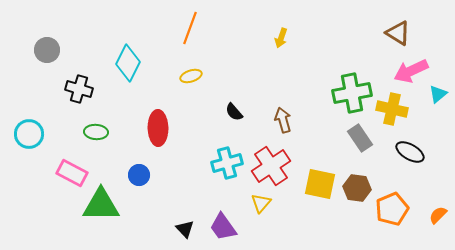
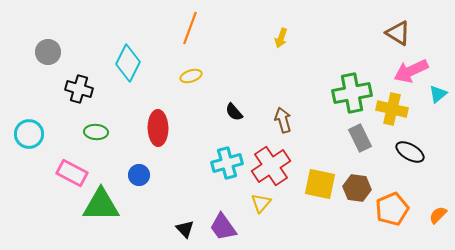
gray circle: moved 1 px right, 2 px down
gray rectangle: rotated 8 degrees clockwise
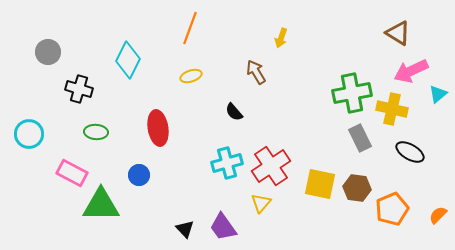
cyan diamond: moved 3 px up
brown arrow: moved 27 px left, 48 px up; rotated 15 degrees counterclockwise
red ellipse: rotated 8 degrees counterclockwise
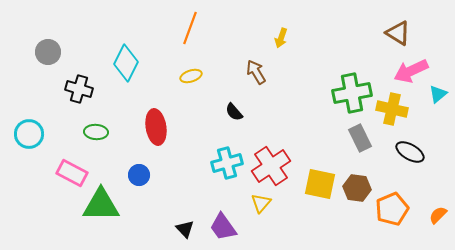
cyan diamond: moved 2 px left, 3 px down
red ellipse: moved 2 px left, 1 px up
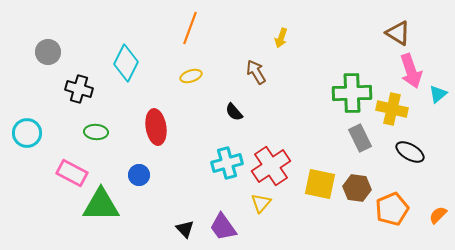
pink arrow: rotated 84 degrees counterclockwise
green cross: rotated 9 degrees clockwise
cyan circle: moved 2 px left, 1 px up
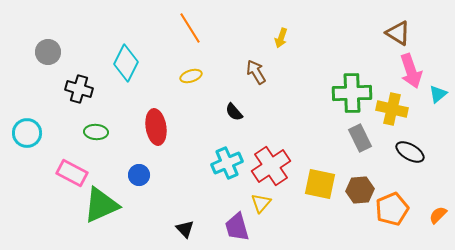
orange line: rotated 52 degrees counterclockwise
cyan cross: rotated 8 degrees counterclockwise
brown hexagon: moved 3 px right, 2 px down; rotated 12 degrees counterclockwise
green triangle: rotated 24 degrees counterclockwise
purple trapezoid: moved 14 px right; rotated 20 degrees clockwise
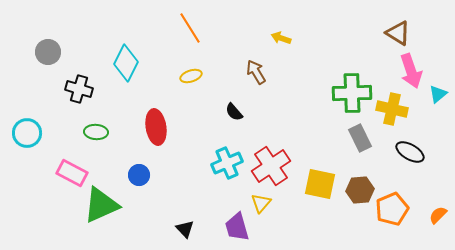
yellow arrow: rotated 90 degrees clockwise
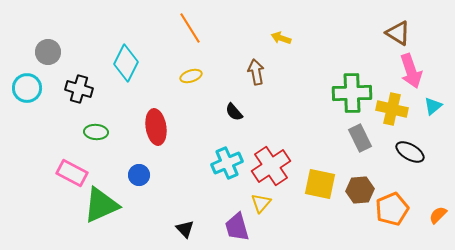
brown arrow: rotated 20 degrees clockwise
cyan triangle: moved 5 px left, 12 px down
cyan circle: moved 45 px up
